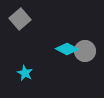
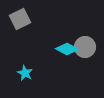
gray square: rotated 15 degrees clockwise
gray circle: moved 4 px up
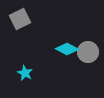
gray circle: moved 3 px right, 5 px down
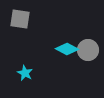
gray square: rotated 35 degrees clockwise
gray circle: moved 2 px up
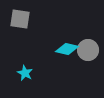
cyan diamond: rotated 15 degrees counterclockwise
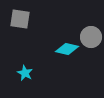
gray circle: moved 3 px right, 13 px up
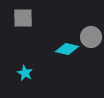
gray square: moved 3 px right, 1 px up; rotated 10 degrees counterclockwise
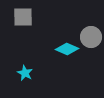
gray square: moved 1 px up
cyan diamond: rotated 10 degrees clockwise
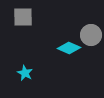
gray circle: moved 2 px up
cyan diamond: moved 2 px right, 1 px up
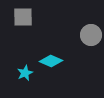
cyan diamond: moved 18 px left, 13 px down
cyan star: rotated 21 degrees clockwise
